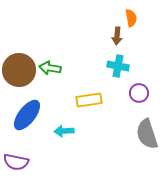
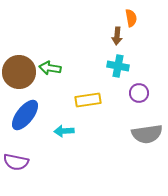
brown circle: moved 2 px down
yellow rectangle: moved 1 px left
blue ellipse: moved 2 px left
gray semicircle: rotated 80 degrees counterclockwise
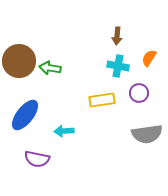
orange semicircle: moved 18 px right, 40 px down; rotated 138 degrees counterclockwise
brown circle: moved 11 px up
yellow rectangle: moved 14 px right
purple semicircle: moved 21 px right, 3 px up
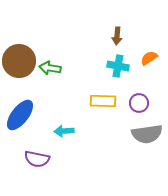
orange semicircle: rotated 24 degrees clockwise
purple circle: moved 10 px down
yellow rectangle: moved 1 px right, 1 px down; rotated 10 degrees clockwise
blue ellipse: moved 5 px left
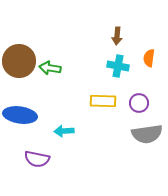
orange semicircle: rotated 48 degrees counterclockwise
blue ellipse: rotated 60 degrees clockwise
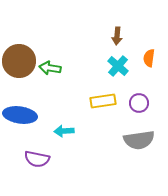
cyan cross: rotated 30 degrees clockwise
yellow rectangle: rotated 10 degrees counterclockwise
gray semicircle: moved 8 px left, 6 px down
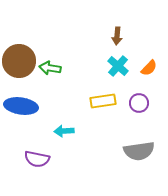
orange semicircle: moved 10 px down; rotated 144 degrees counterclockwise
blue ellipse: moved 1 px right, 9 px up
gray semicircle: moved 11 px down
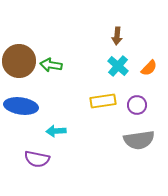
green arrow: moved 1 px right, 3 px up
purple circle: moved 2 px left, 2 px down
cyan arrow: moved 8 px left
gray semicircle: moved 11 px up
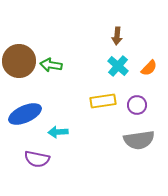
blue ellipse: moved 4 px right, 8 px down; rotated 32 degrees counterclockwise
cyan arrow: moved 2 px right, 1 px down
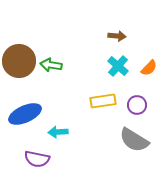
brown arrow: rotated 90 degrees counterclockwise
gray semicircle: moved 5 px left; rotated 40 degrees clockwise
